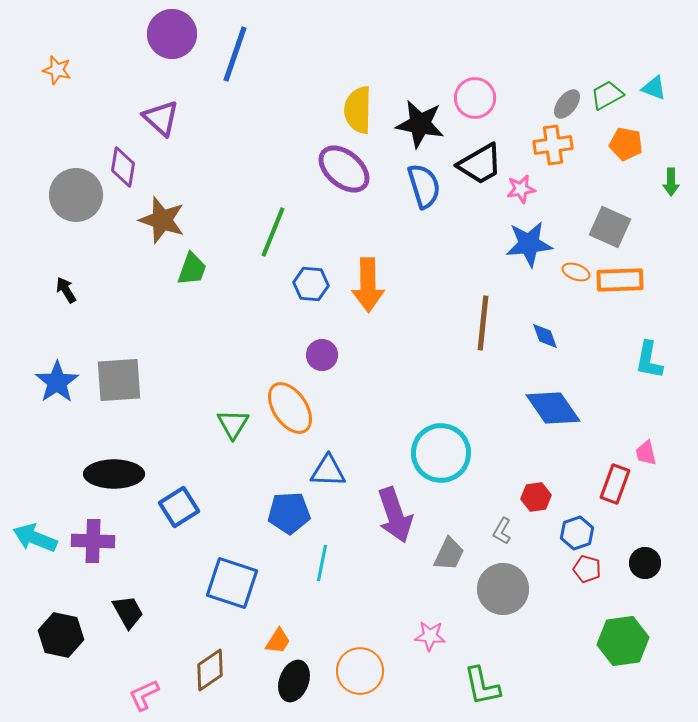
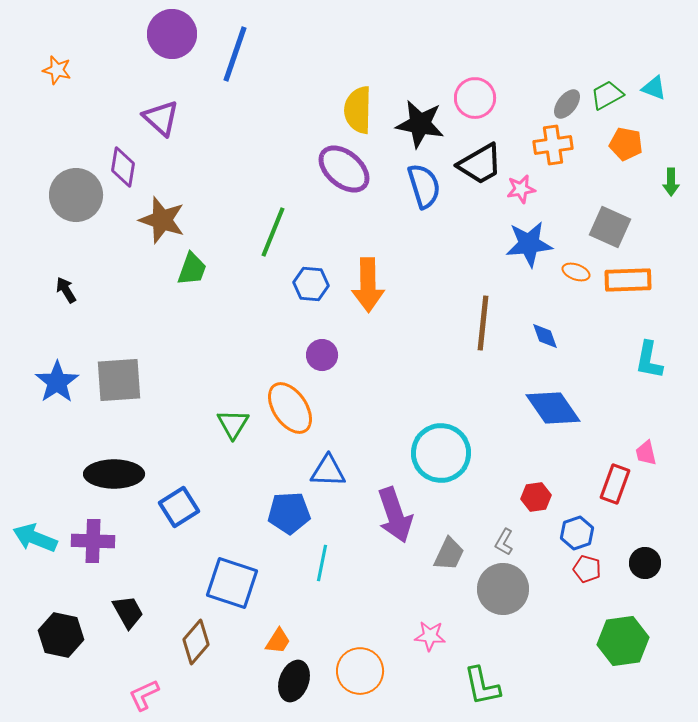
orange rectangle at (620, 280): moved 8 px right
gray L-shape at (502, 531): moved 2 px right, 11 px down
brown diamond at (210, 670): moved 14 px left, 28 px up; rotated 15 degrees counterclockwise
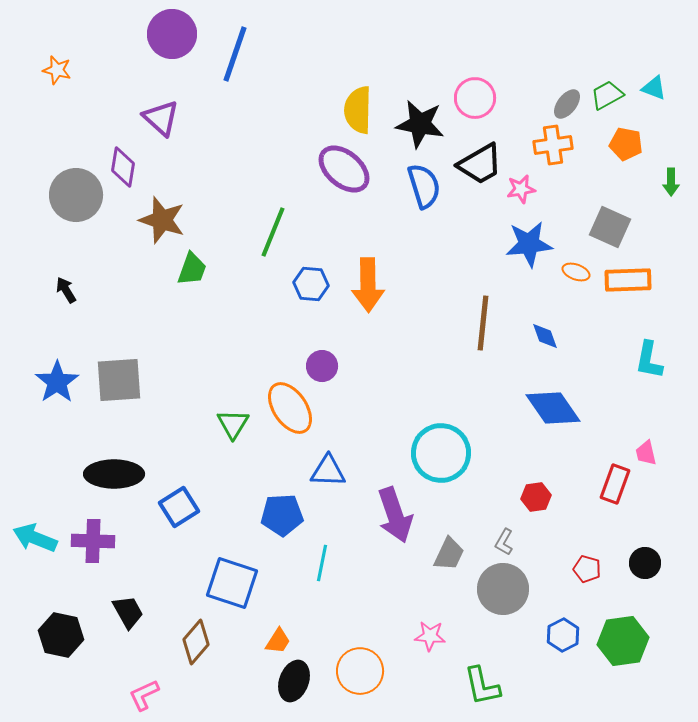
purple circle at (322, 355): moved 11 px down
blue pentagon at (289, 513): moved 7 px left, 2 px down
blue hexagon at (577, 533): moved 14 px left, 102 px down; rotated 8 degrees counterclockwise
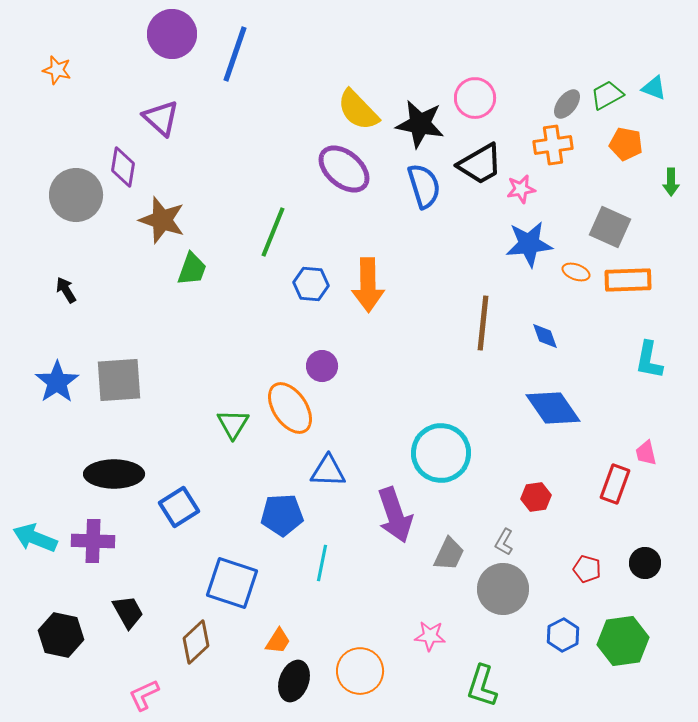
yellow semicircle at (358, 110): rotated 45 degrees counterclockwise
brown diamond at (196, 642): rotated 6 degrees clockwise
green L-shape at (482, 686): rotated 30 degrees clockwise
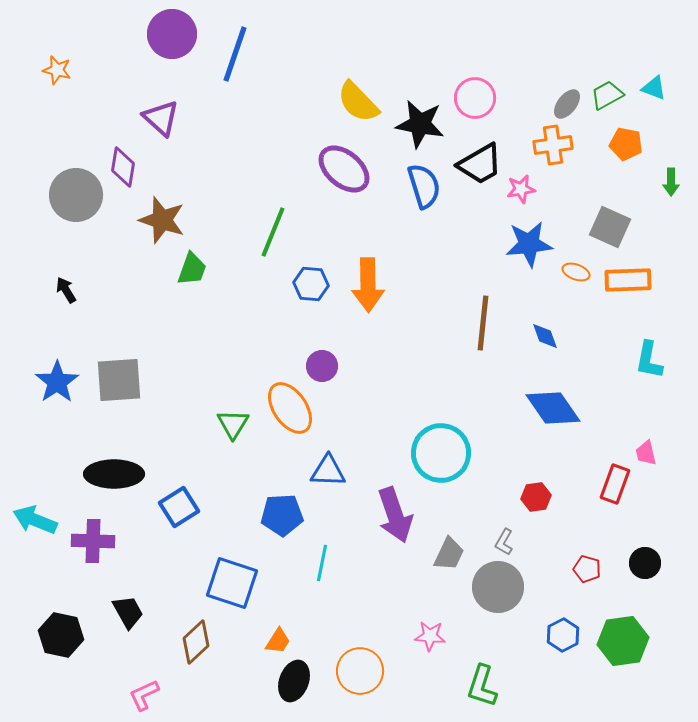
yellow semicircle at (358, 110): moved 8 px up
cyan arrow at (35, 538): moved 18 px up
gray circle at (503, 589): moved 5 px left, 2 px up
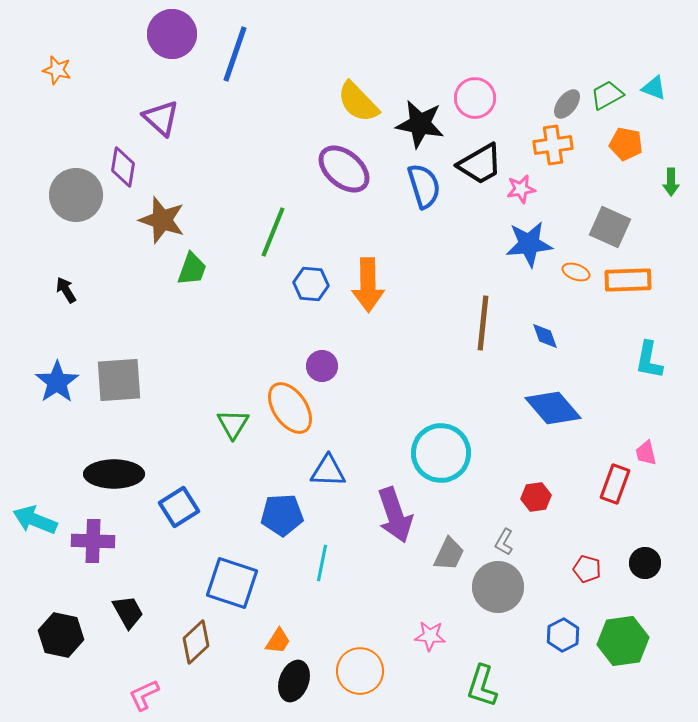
blue diamond at (553, 408): rotated 6 degrees counterclockwise
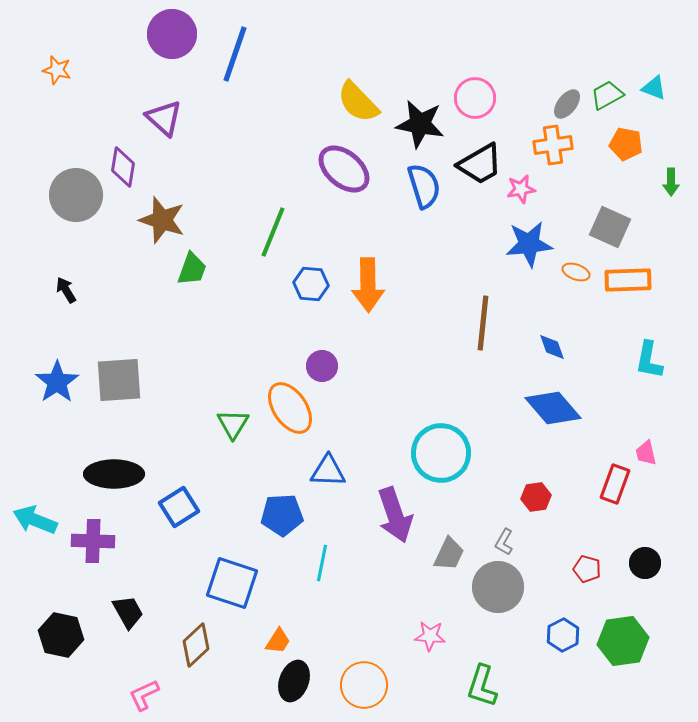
purple triangle at (161, 118): moved 3 px right
blue diamond at (545, 336): moved 7 px right, 11 px down
brown diamond at (196, 642): moved 3 px down
orange circle at (360, 671): moved 4 px right, 14 px down
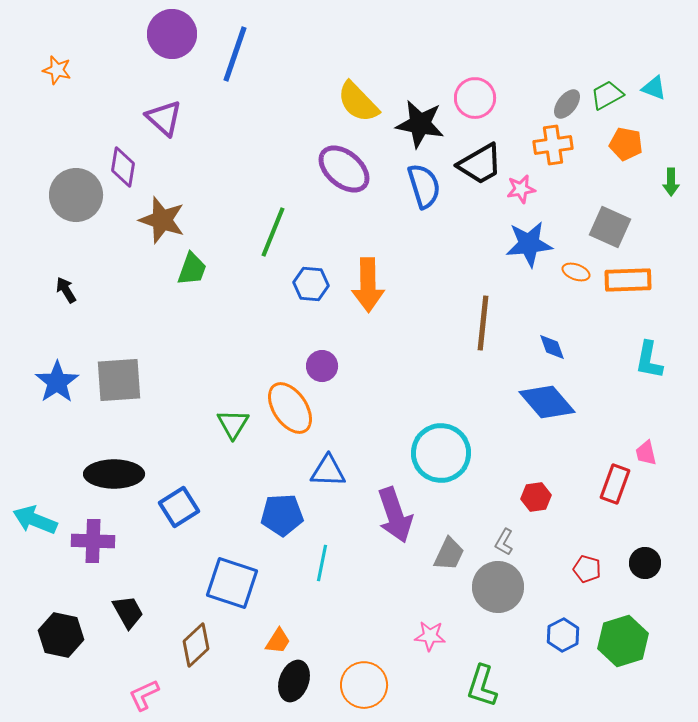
blue diamond at (553, 408): moved 6 px left, 6 px up
green hexagon at (623, 641): rotated 9 degrees counterclockwise
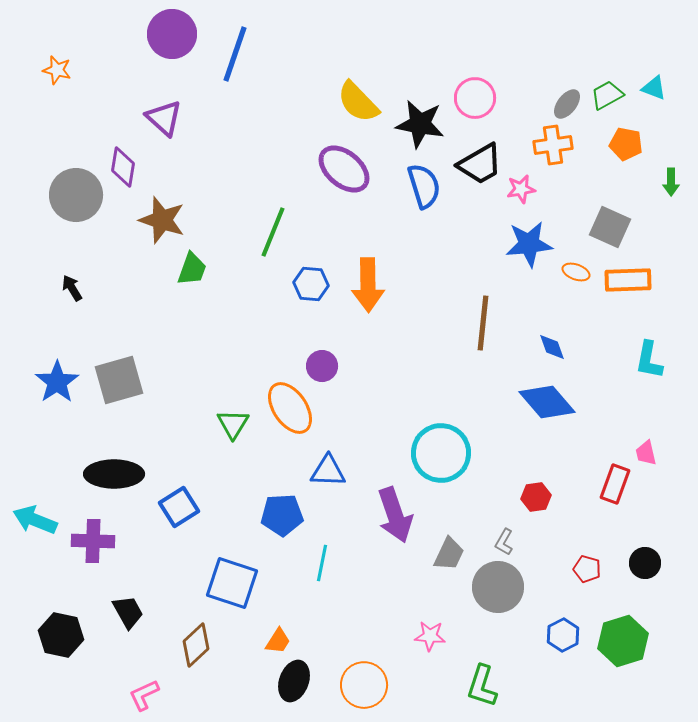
black arrow at (66, 290): moved 6 px right, 2 px up
gray square at (119, 380): rotated 12 degrees counterclockwise
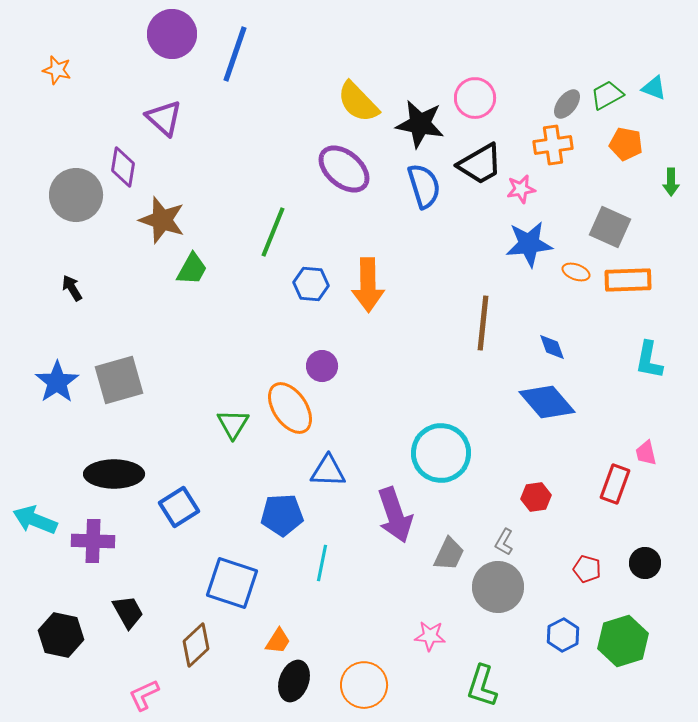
green trapezoid at (192, 269): rotated 9 degrees clockwise
